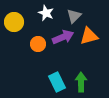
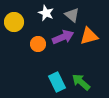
gray triangle: moved 2 px left, 1 px up; rotated 35 degrees counterclockwise
green arrow: rotated 48 degrees counterclockwise
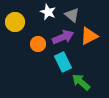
white star: moved 2 px right, 1 px up
yellow circle: moved 1 px right
orange triangle: rotated 12 degrees counterclockwise
cyan rectangle: moved 6 px right, 20 px up
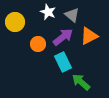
purple arrow: rotated 15 degrees counterclockwise
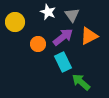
gray triangle: rotated 14 degrees clockwise
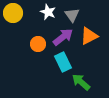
yellow circle: moved 2 px left, 9 px up
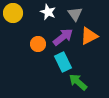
gray triangle: moved 3 px right, 1 px up
green arrow: moved 3 px left
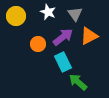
yellow circle: moved 3 px right, 3 px down
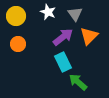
orange triangle: rotated 18 degrees counterclockwise
orange circle: moved 20 px left
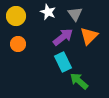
green arrow: moved 1 px right, 1 px up
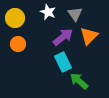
yellow circle: moved 1 px left, 2 px down
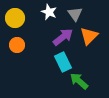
white star: moved 1 px right
orange circle: moved 1 px left, 1 px down
